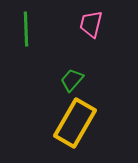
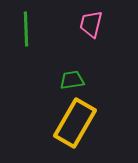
green trapezoid: rotated 40 degrees clockwise
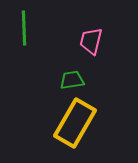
pink trapezoid: moved 17 px down
green line: moved 2 px left, 1 px up
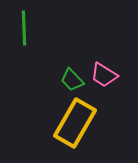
pink trapezoid: moved 13 px right, 34 px down; rotated 72 degrees counterclockwise
green trapezoid: rotated 125 degrees counterclockwise
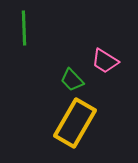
pink trapezoid: moved 1 px right, 14 px up
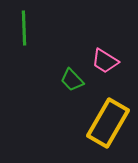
yellow rectangle: moved 33 px right
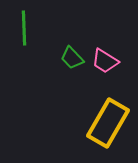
green trapezoid: moved 22 px up
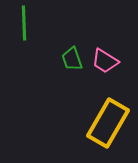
green line: moved 5 px up
green trapezoid: moved 1 px down; rotated 25 degrees clockwise
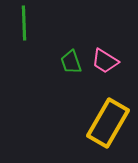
green trapezoid: moved 1 px left, 3 px down
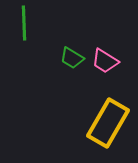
green trapezoid: moved 1 px right, 4 px up; rotated 40 degrees counterclockwise
